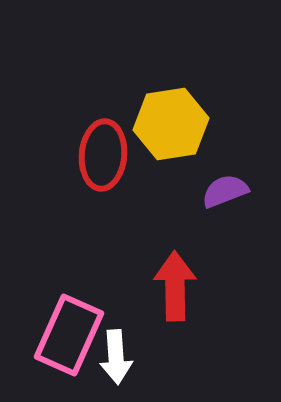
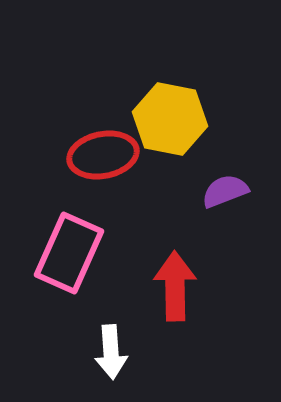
yellow hexagon: moved 1 px left, 5 px up; rotated 20 degrees clockwise
red ellipse: rotated 74 degrees clockwise
pink rectangle: moved 82 px up
white arrow: moved 5 px left, 5 px up
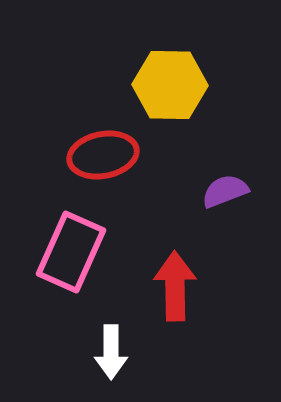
yellow hexagon: moved 34 px up; rotated 10 degrees counterclockwise
pink rectangle: moved 2 px right, 1 px up
white arrow: rotated 4 degrees clockwise
